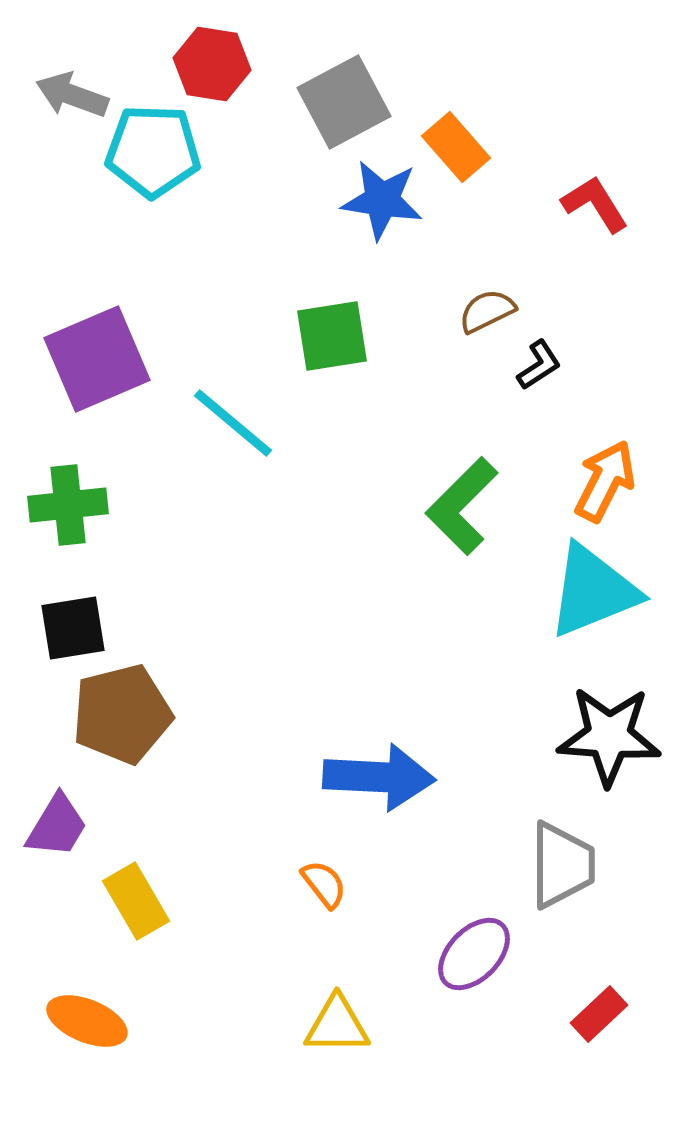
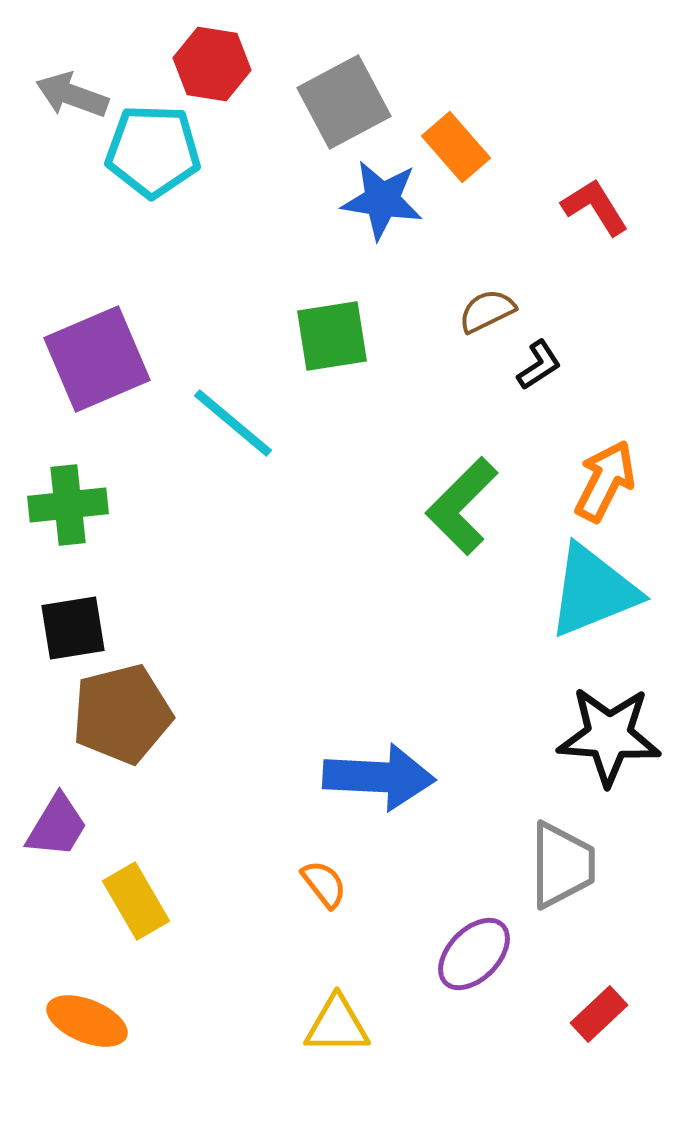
red L-shape: moved 3 px down
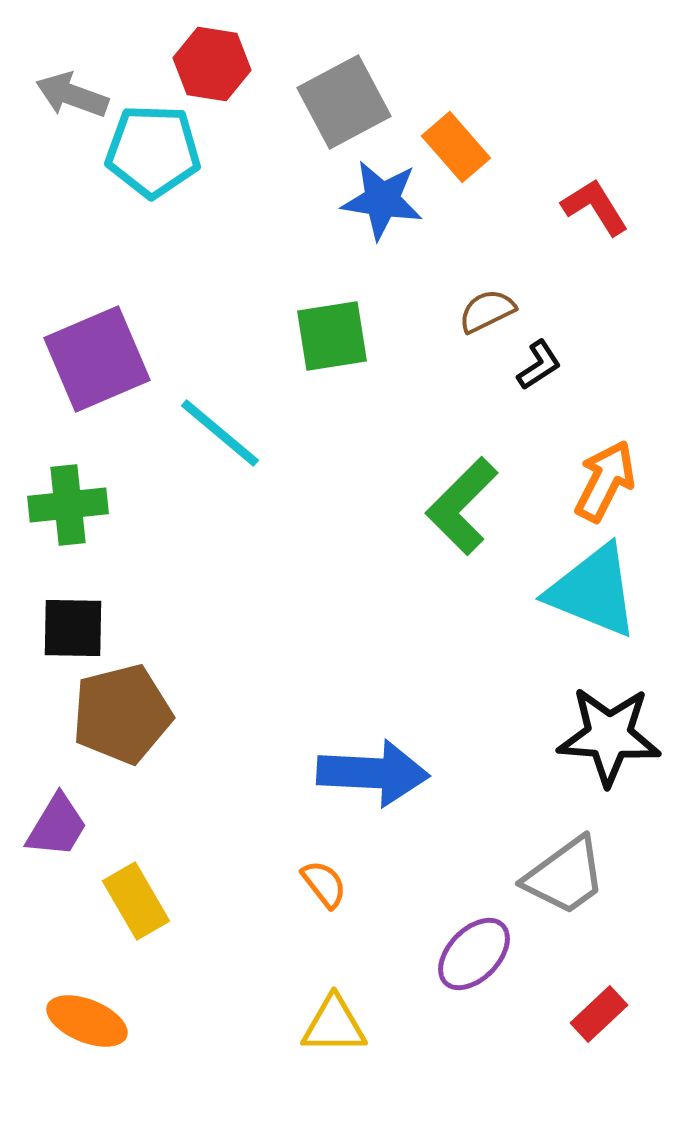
cyan line: moved 13 px left, 10 px down
cyan triangle: rotated 44 degrees clockwise
black square: rotated 10 degrees clockwise
blue arrow: moved 6 px left, 4 px up
gray trapezoid: moved 3 px right, 11 px down; rotated 54 degrees clockwise
yellow triangle: moved 3 px left
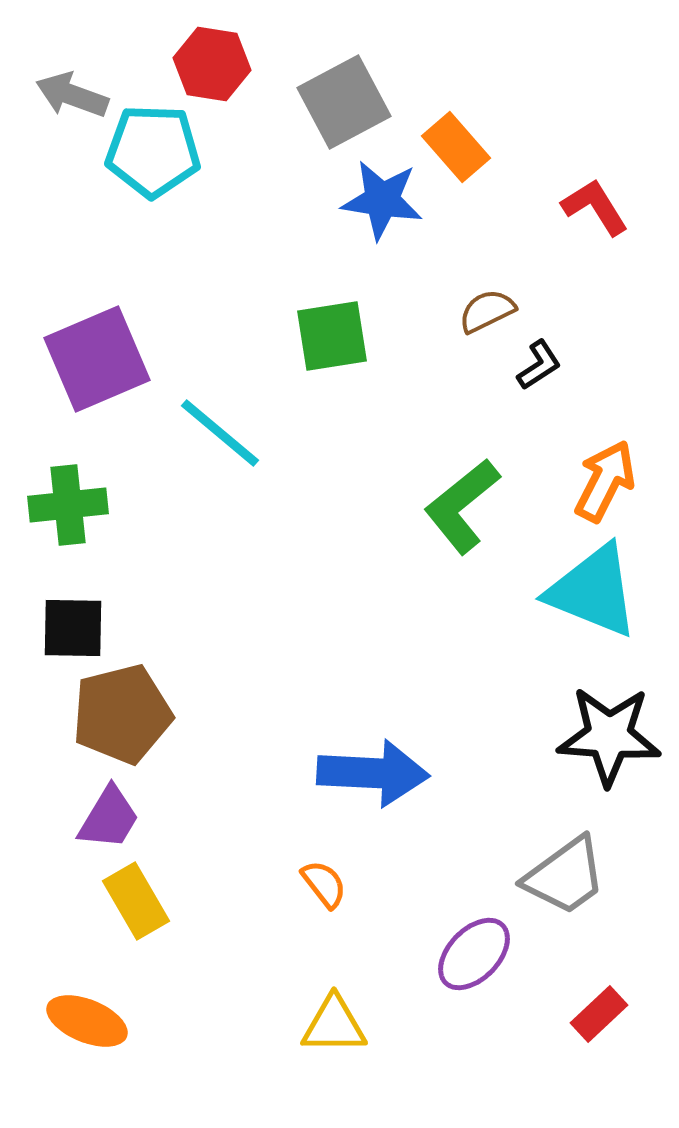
green L-shape: rotated 6 degrees clockwise
purple trapezoid: moved 52 px right, 8 px up
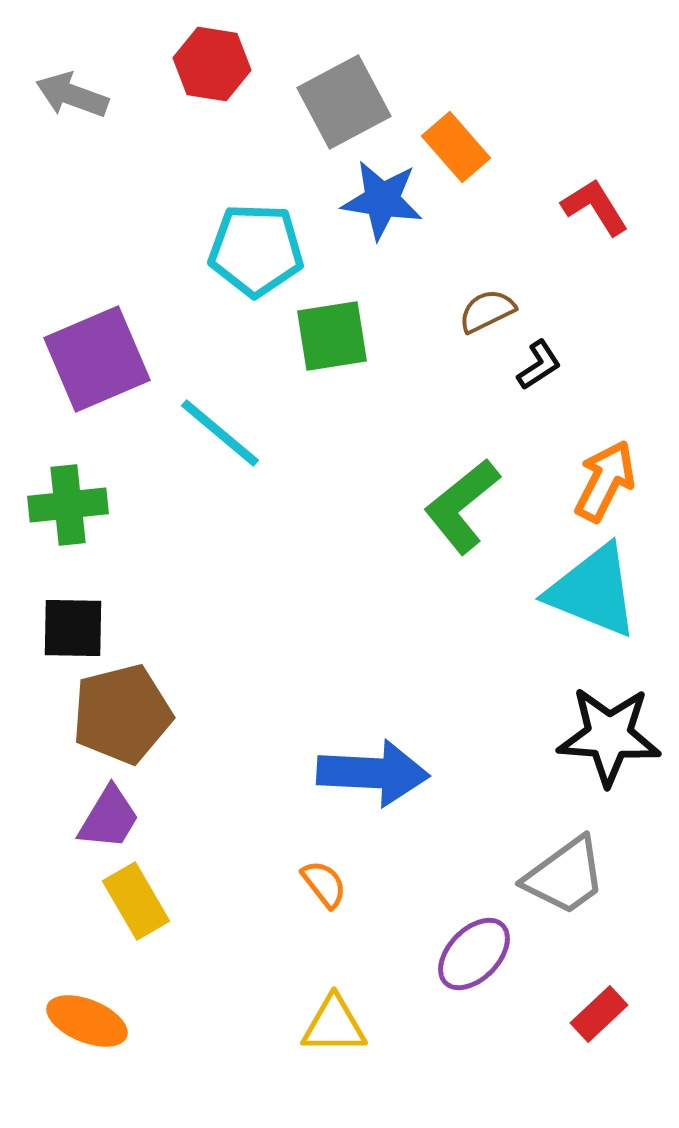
cyan pentagon: moved 103 px right, 99 px down
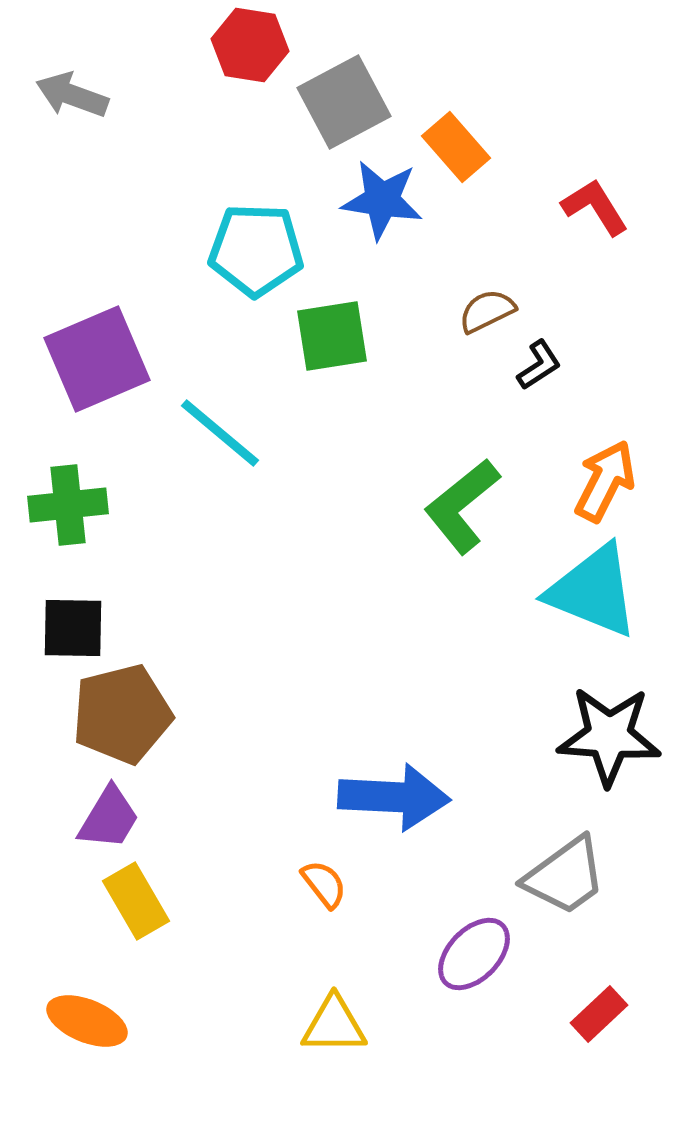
red hexagon: moved 38 px right, 19 px up
blue arrow: moved 21 px right, 24 px down
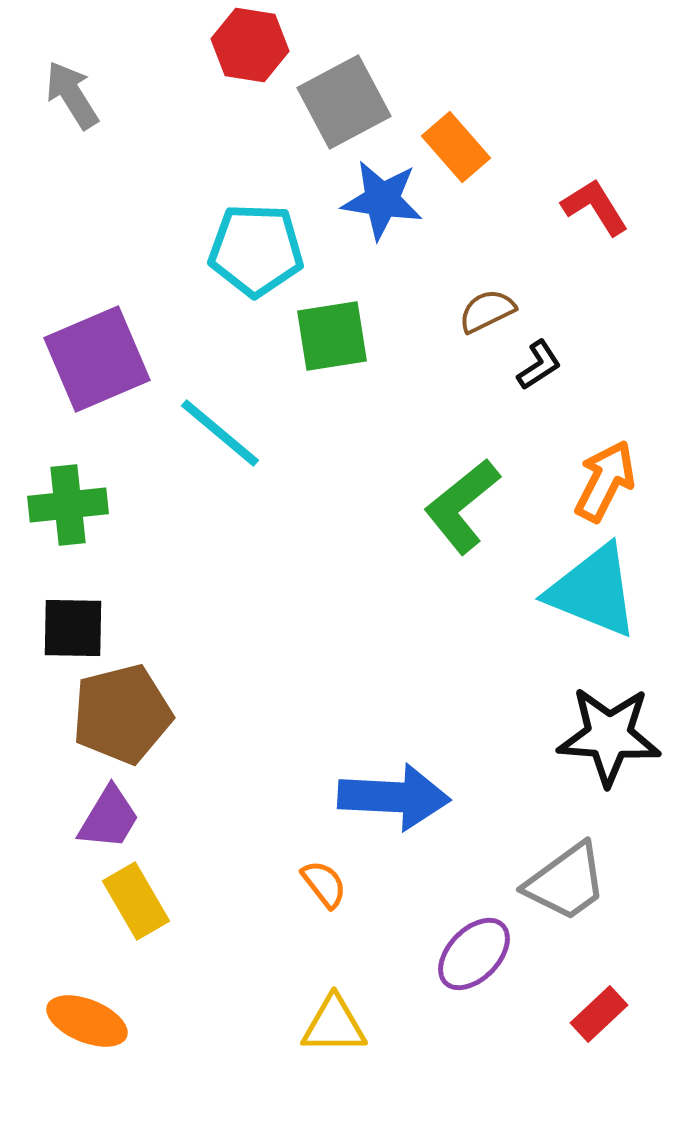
gray arrow: rotated 38 degrees clockwise
gray trapezoid: moved 1 px right, 6 px down
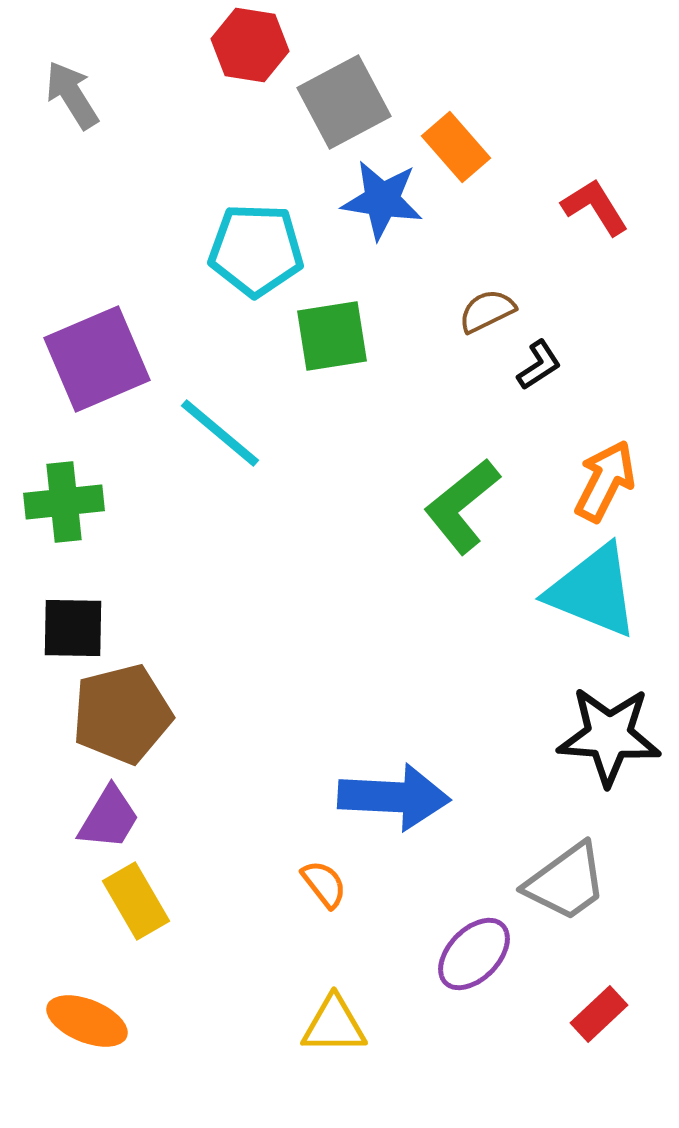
green cross: moved 4 px left, 3 px up
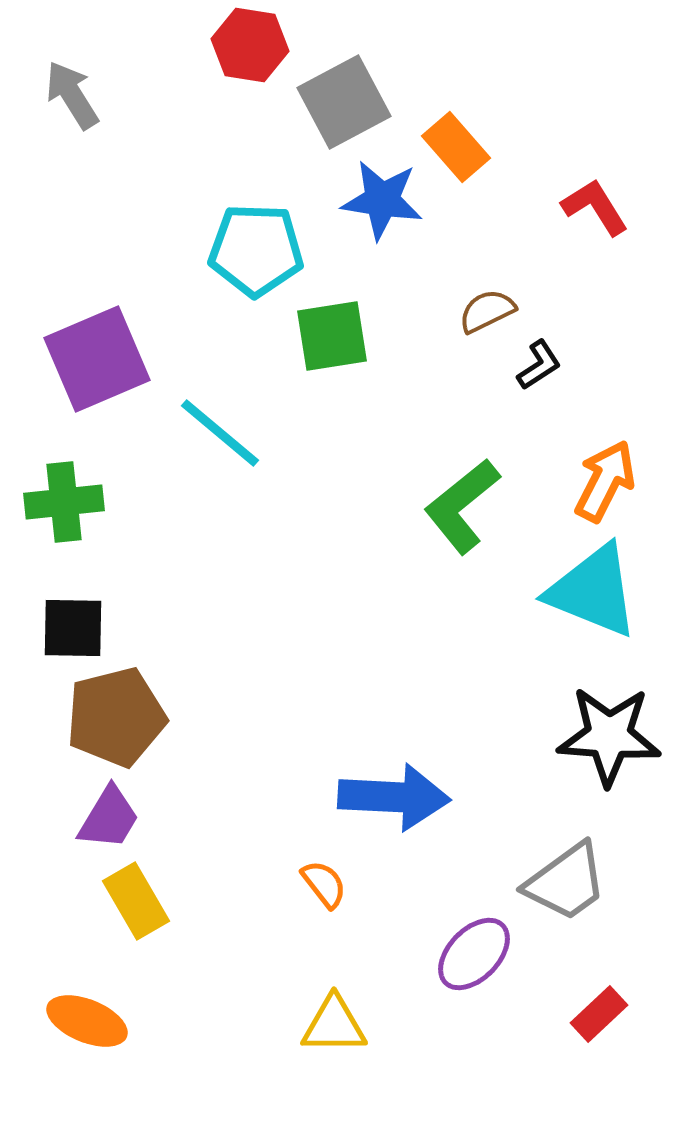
brown pentagon: moved 6 px left, 3 px down
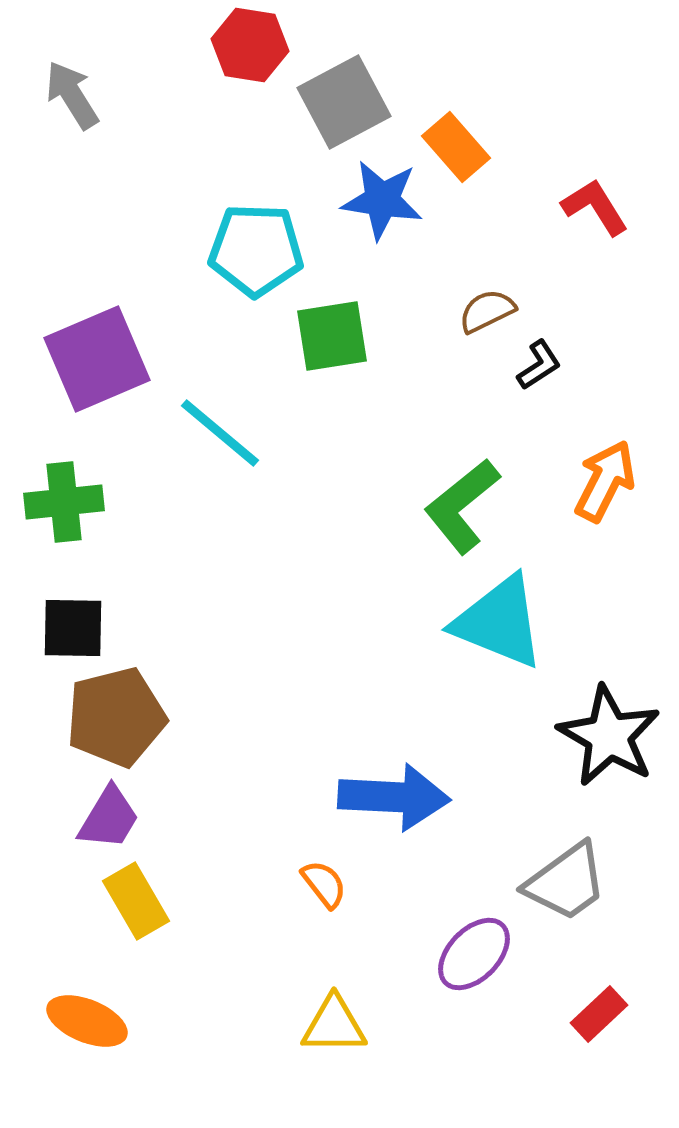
cyan triangle: moved 94 px left, 31 px down
black star: rotated 26 degrees clockwise
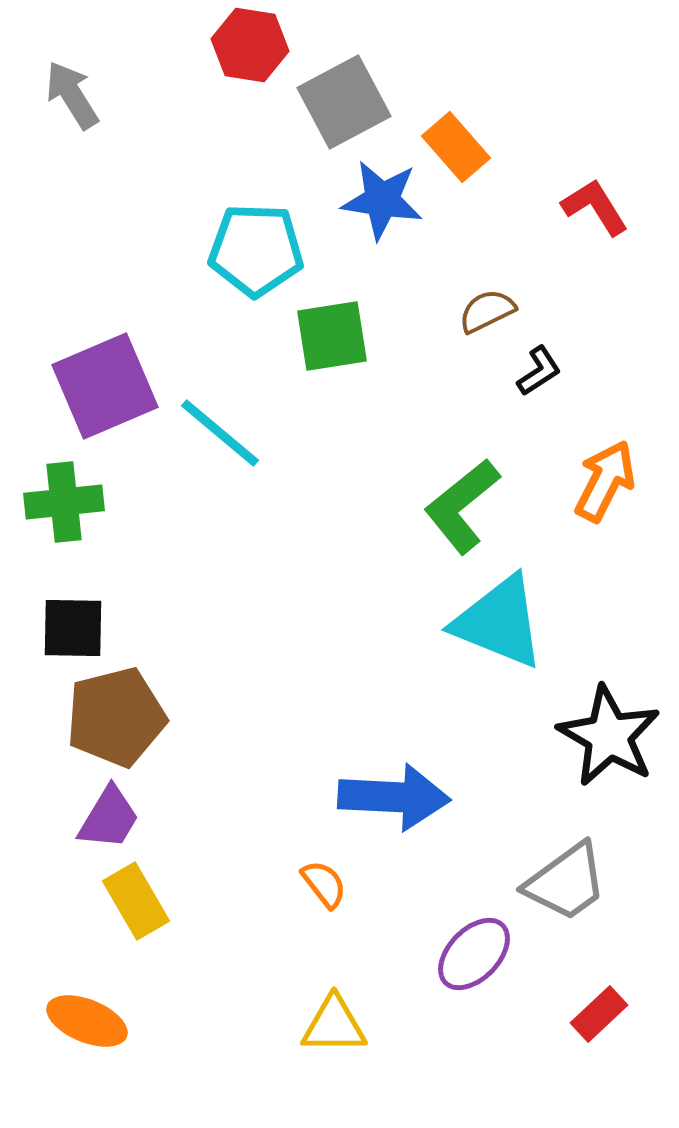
purple square: moved 8 px right, 27 px down
black L-shape: moved 6 px down
